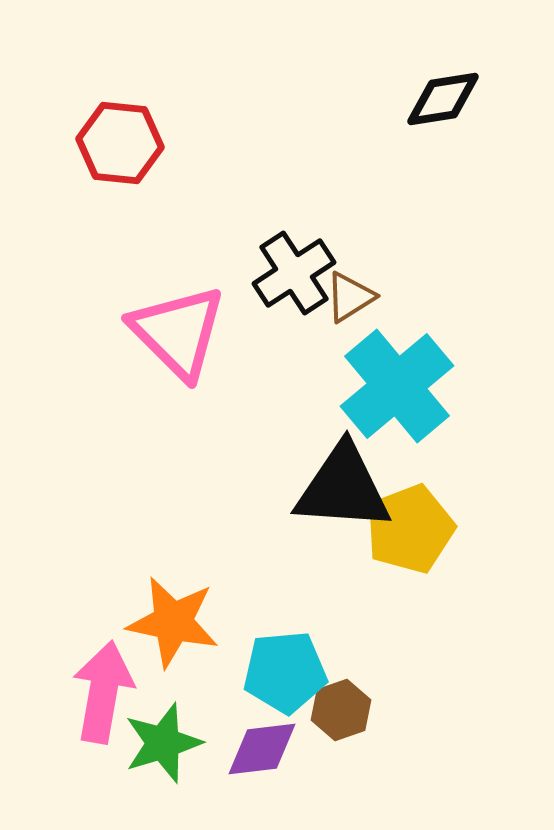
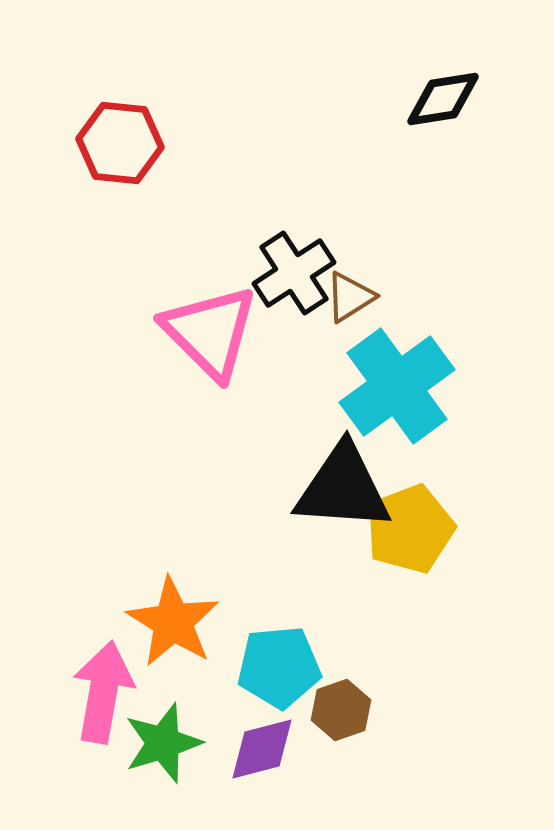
pink triangle: moved 32 px right
cyan cross: rotated 4 degrees clockwise
orange star: rotated 20 degrees clockwise
cyan pentagon: moved 6 px left, 5 px up
purple diamond: rotated 8 degrees counterclockwise
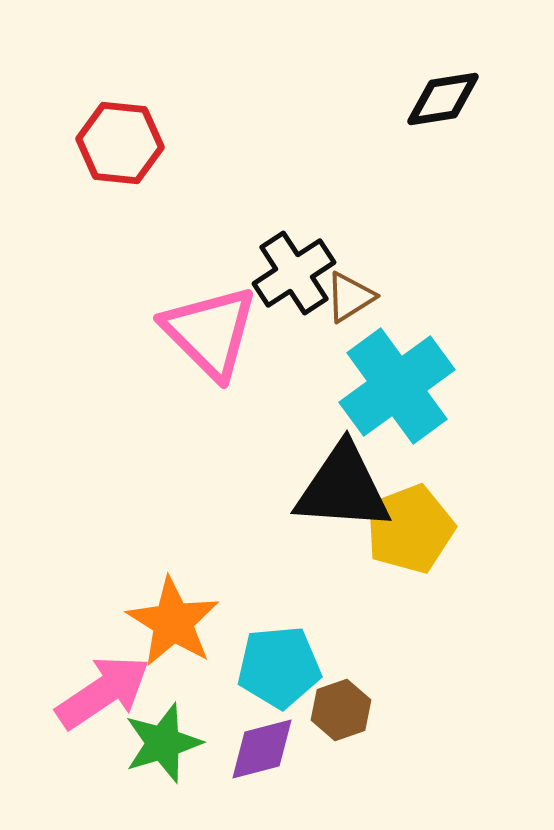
pink arrow: rotated 46 degrees clockwise
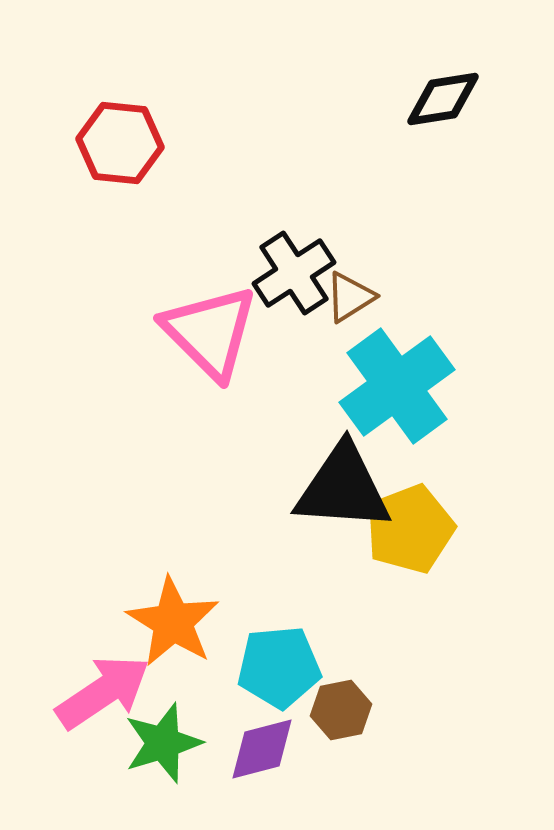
brown hexagon: rotated 8 degrees clockwise
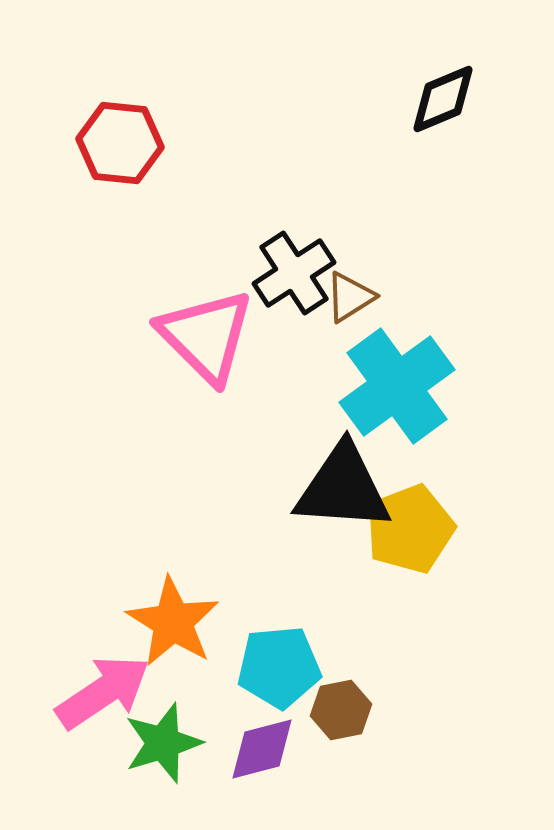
black diamond: rotated 14 degrees counterclockwise
pink triangle: moved 4 px left, 4 px down
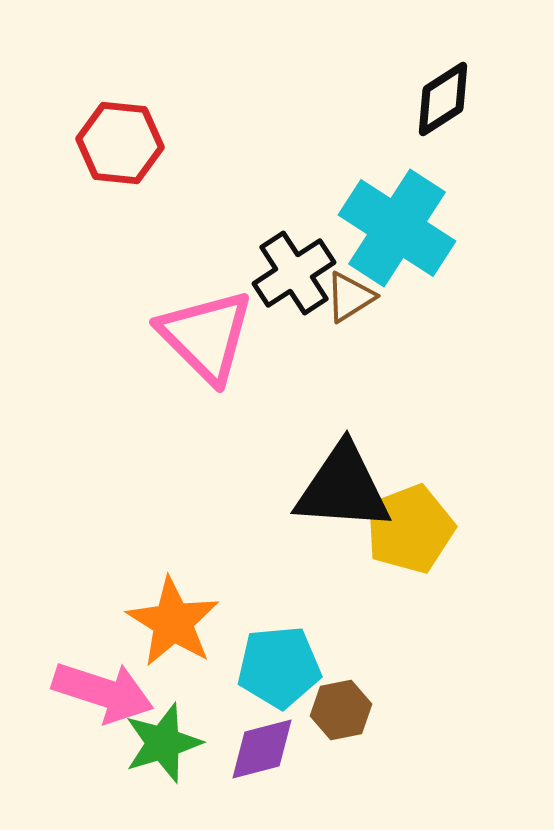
black diamond: rotated 10 degrees counterclockwise
cyan cross: moved 158 px up; rotated 21 degrees counterclockwise
pink arrow: rotated 52 degrees clockwise
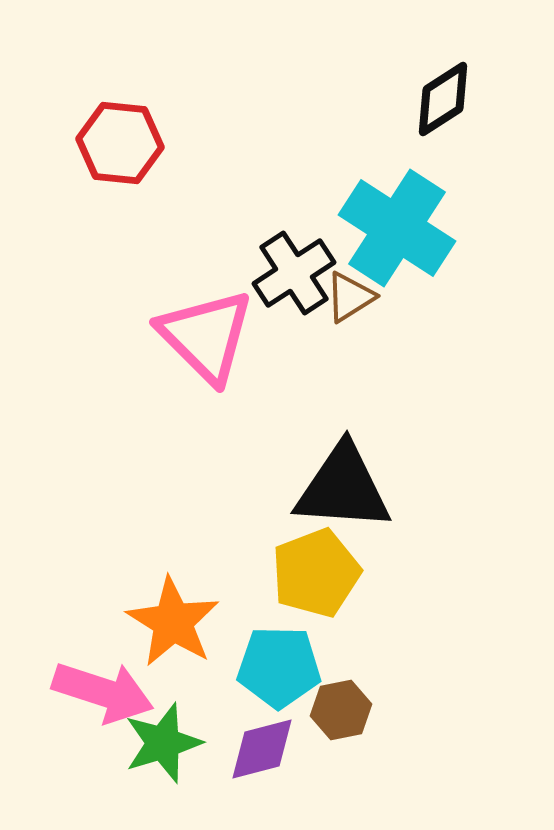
yellow pentagon: moved 94 px left, 44 px down
cyan pentagon: rotated 6 degrees clockwise
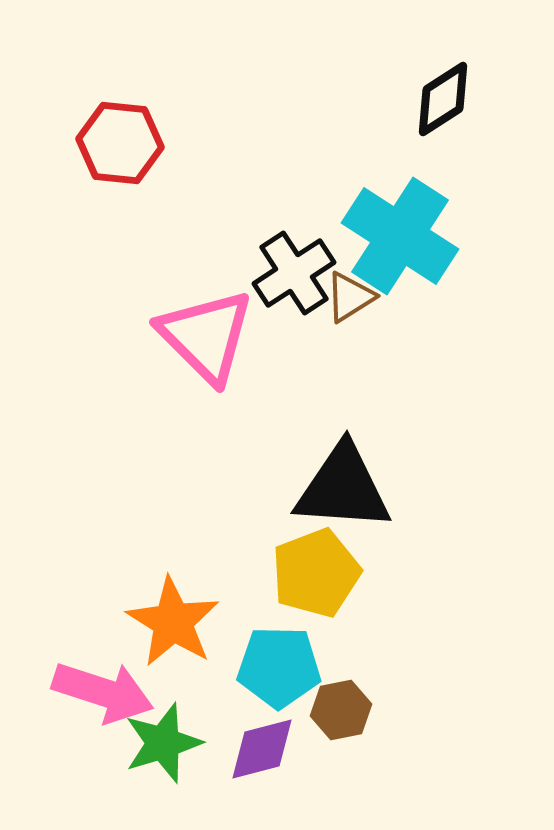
cyan cross: moved 3 px right, 8 px down
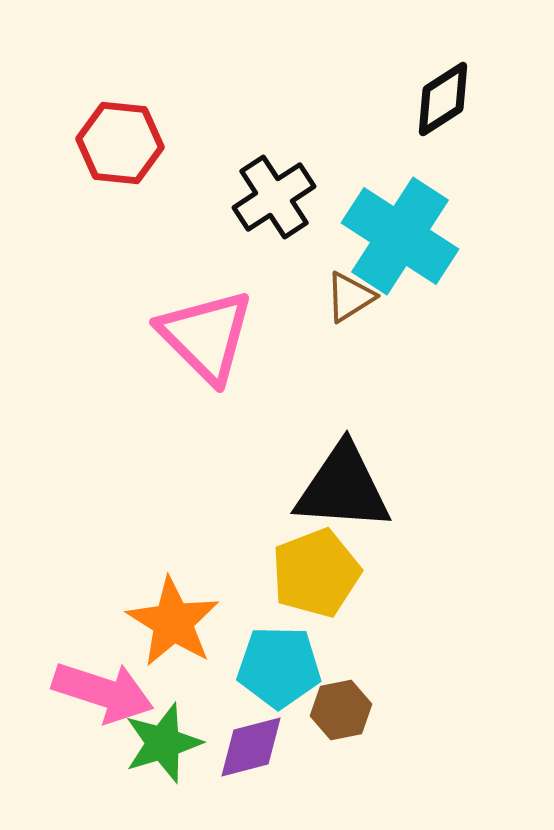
black cross: moved 20 px left, 76 px up
purple diamond: moved 11 px left, 2 px up
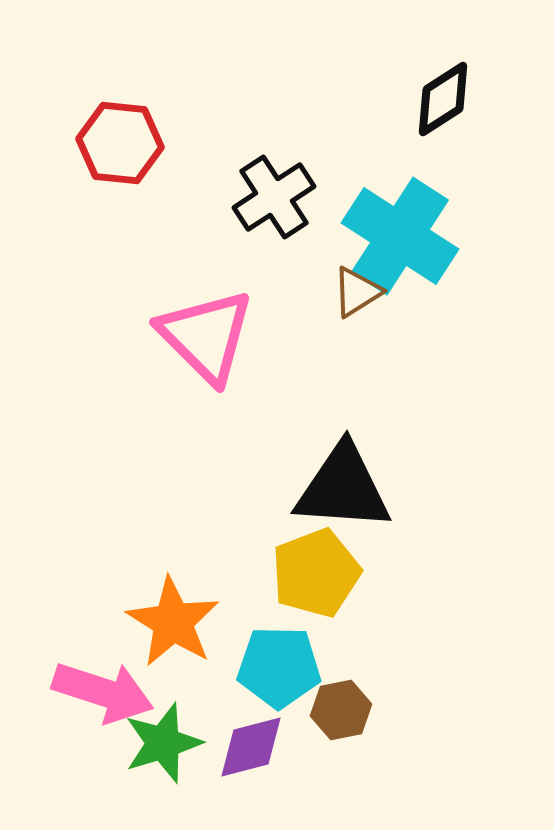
brown triangle: moved 7 px right, 5 px up
